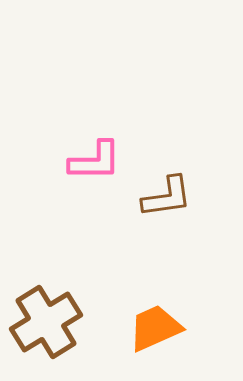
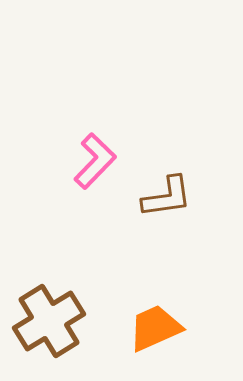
pink L-shape: rotated 46 degrees counterclockwise
brown cross: moved 3 px right, 1 px up
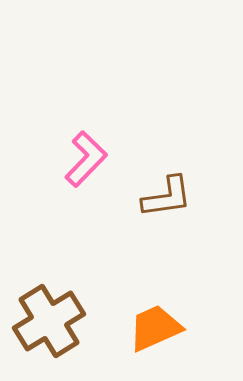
pink L-shape: moved 9 px left, 2 px up
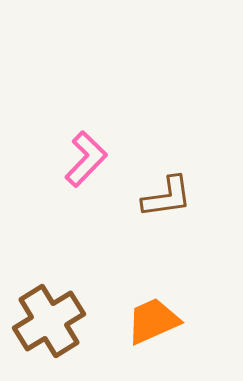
orange trapezoid: moved 2 px left, 7 px up
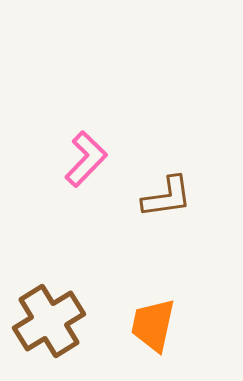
orange trapezoid: moved 4 px down; rotated 54 degrees counterclockwise
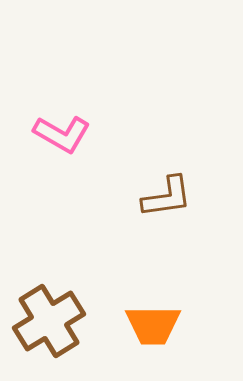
pink L-shape: moved 24 px left, 25 px up; rotated 76 degrees clockwise
orange trapezoid: rotated 102 degrees counterclockwise
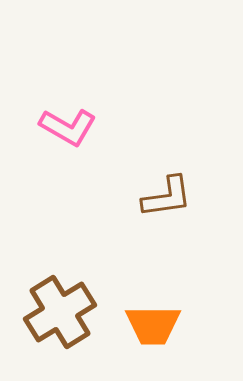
pink L-shape: moved 6 px right, 7 px up
brown cross: moved 11 px right, 9 px up
